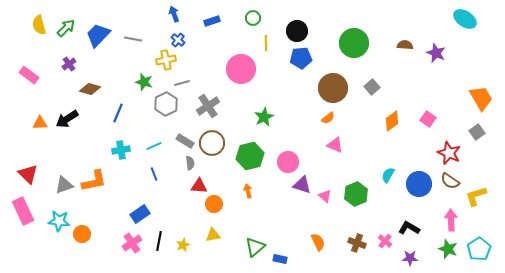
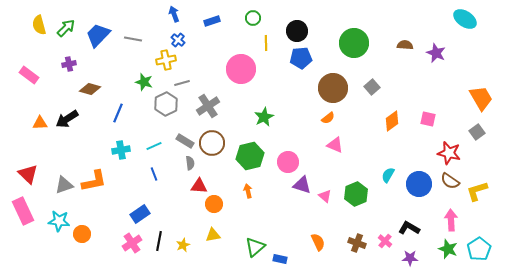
purple cross at (69, 64): rotated 24 degrees clockwise
pink square at (428, 119): rotated 21 degrees counterclockwise
red star at (449, 153): rotated 10 degrees counterclockwise
yellow L-shape at (476, 196): moved 1 px right, 5 px up
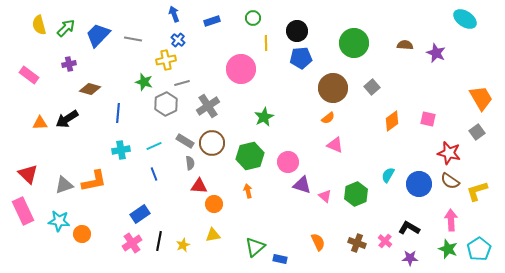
blue line at (118, 113): rotated 18 degrees counterclockwise
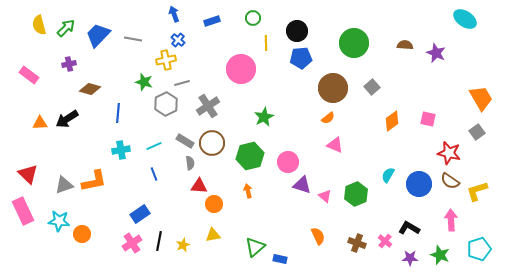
orange semicircle at (318, 242): moved 6 px up
green star at (448, 249): moved 8 px left, 6 px down
cyan pentagon at (479, 249): rotated 15 degrees clockwise
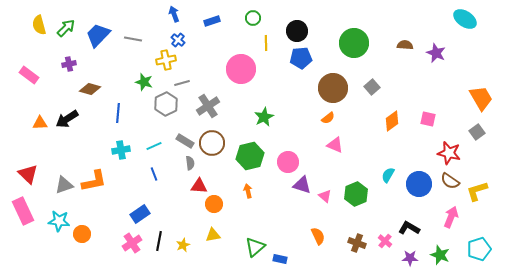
pink arrow at (451, 220): moved 3 px up; rotated 25 degrees clockwise
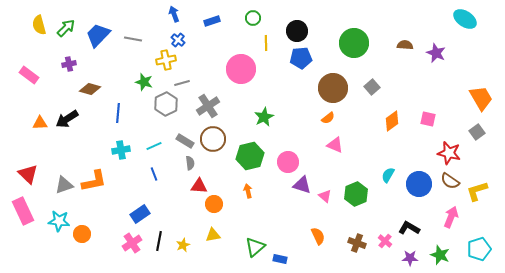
brown circle at (212, 143): moved 1 px right, 4 px up
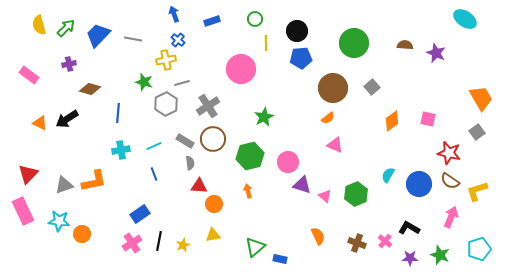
green circle at (253, 18): moved 2 px right, 1 px down
orange triangle at (40, 123): rotated 28 degrees clockwise
red triangle at (28, 174): rotated 30 degrees clockwise
